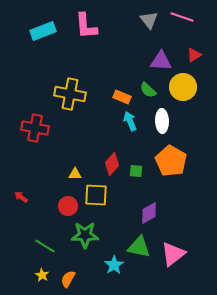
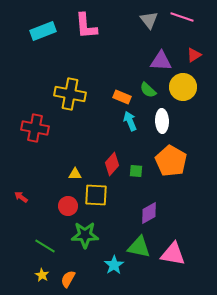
pink triangle: rotated 48 degrees clockwise
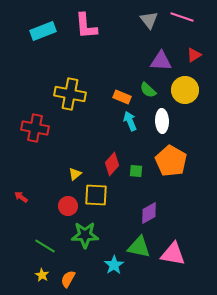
yellow circle: moved 2 px right, 3 px down
yellow triangle: rotated 40 degrees counterclockwise
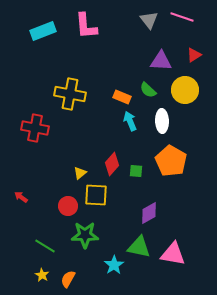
yellow triangle: moved 5 px right, 1 px up
